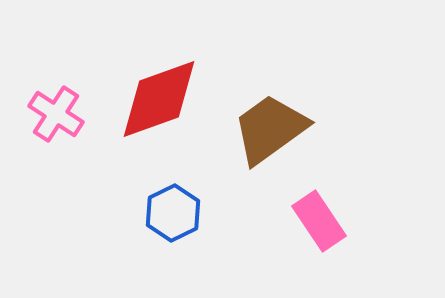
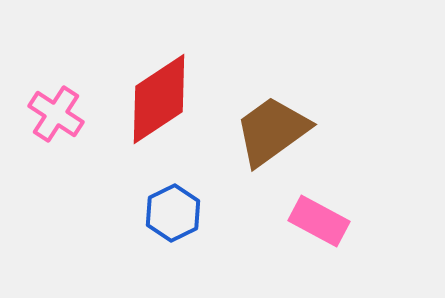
red diamond: rotated 14 degrees counterclockwise
brown trapezoid: moved 2 px right, 2 px down
pink rectangle: rotated 28 degrees counterclockwise
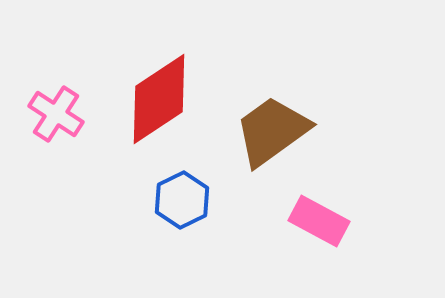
blue hexagon: moved 9 px right, 13 px up
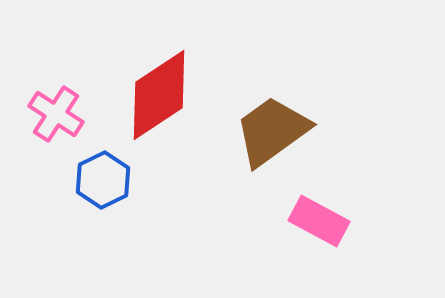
red diamond: moved 4 px up
blue hexagon: moved 79 px left, 20 px up
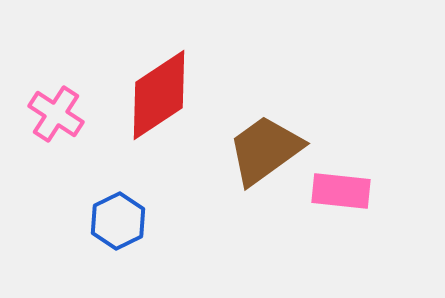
brown trapezoid: moved 7 px left, 19 px down
blue hexagon: moved 15 px right, 41 px down
pink rectangle: moved 22 px right, 30 px up; rotated 22 degrees counterclockwise
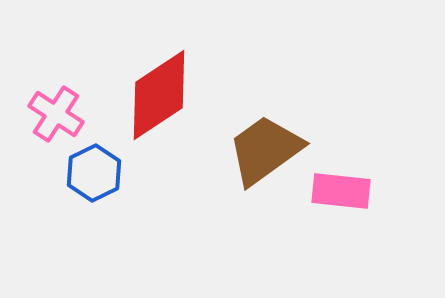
blue hexagon: moved 24 px left, 48 px up
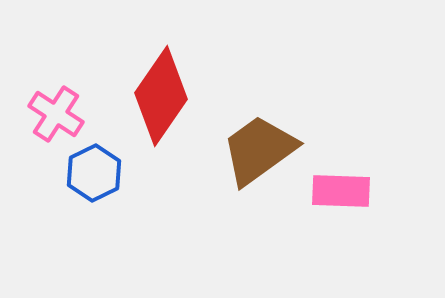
red diamond: moved 2 px right, 1 px down; rotated 22 degrees counterclockwise
brown trapezoid: moved 6 px left
pink rectangle: rotated 4 degrees counterclockwise
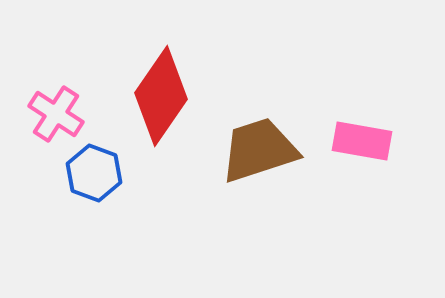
brown trapezoid: rotated 18 degrees clockwise
blue hexagon: rotated 14 degrees counterclockwise
pink rectangle: moved 21 px right, 50 px up; rotated 8 degrees clockwise
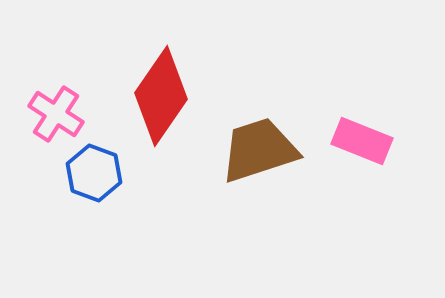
pink rectangle: rotated 12 degrees clockwise
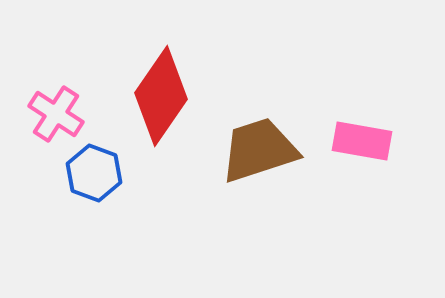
pink rectangle: rotated 12 degrees counterclockwise
